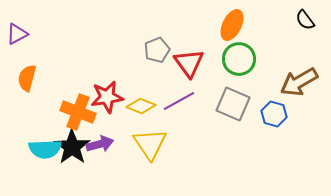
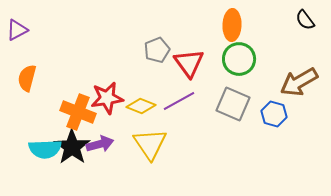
orange ellipse: rotated 24 degrees counterclockwise
purple triangle: moved 4 px up
red star: moved 1 px down
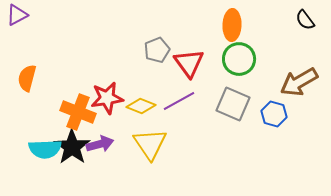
purple triangle: moved 15 px up
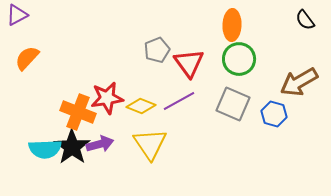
orange semicircle: moved 20 px up; rotated 28 degrees clockwise
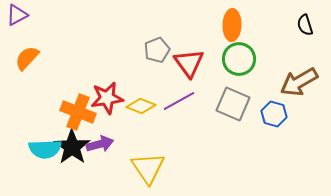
black semicircle: moved 5 px down; rotated 20 degrees clockwise
yellow triangle: moved 2 px left, 24 px down
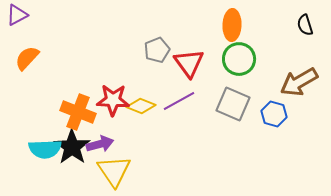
red star: moved 6 px right, 2 px down; rotated 12 degrees clockwise
yellow triangle: moved 34 px left, 3 px down
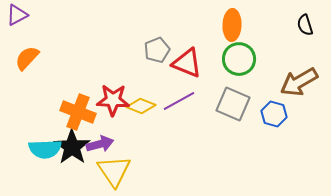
red triangle: moved 2 px left; rotated 32 degrees counterclockwise
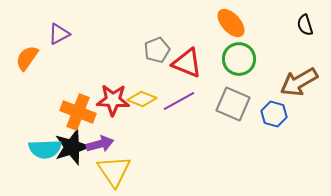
purple triangle: moved 42 px right, 19 px down
orange ellipse: moved 1 px left, 2 px up; rotated 44 degrees counterclockwise
orange semicircle: rotated 8 degrees counterclockwise
yellow diamond: moved 1 px right, 7 px up
black star: rotated 18 degrees clockwise
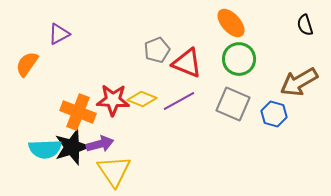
orange semicircle: moved 6 px down
